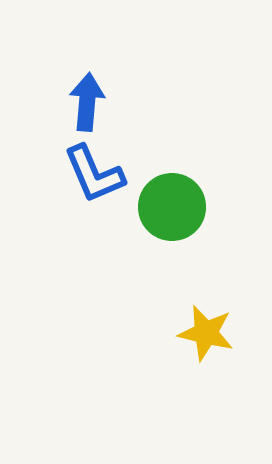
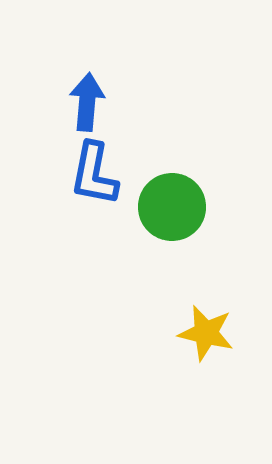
blue L-shape: rotated 34 degrees clockwise
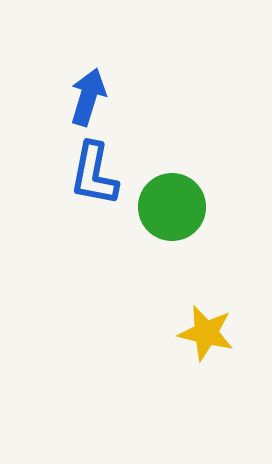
blue arrow: moved 1 px right, 5 px up; rotated 12 degrees clockwise
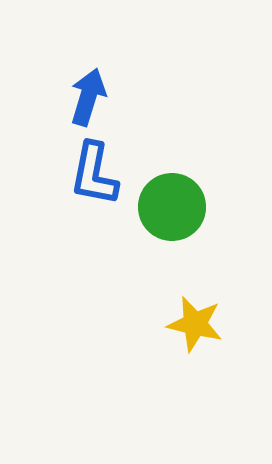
yellow star: moved 11 px left, 9 px up
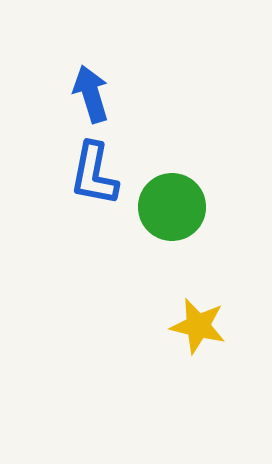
blue arrow: moved 3 px right, 3 px up; rotated 34 degrees counterclockwise
yellow star: moved 3 px right, 2 px down
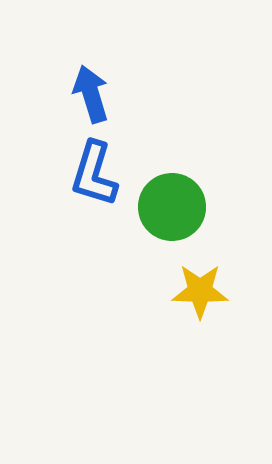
blue L-shape: rotated 6 degrees clockwise
yellow star: moved 2 px right, 35 px up; rotated 12 degrees counterclockwise
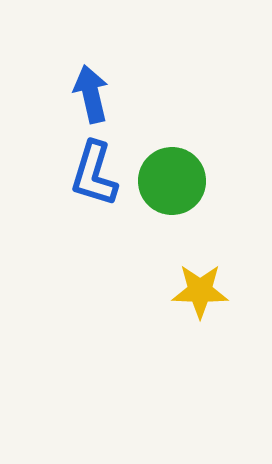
blue arrow: rotated 4 degrees clockwise
green circle: moved 26 px up
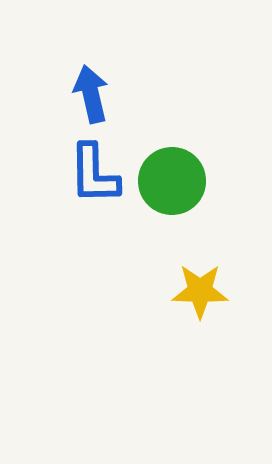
blue L-shape: rotated 18 degrees counterclockwise
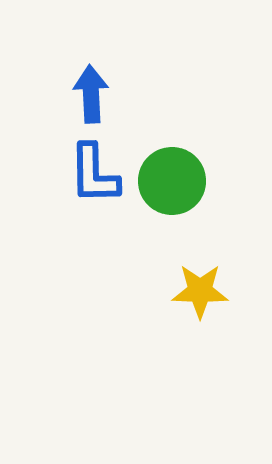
blue arrow: rotated 10 degrees clockwise
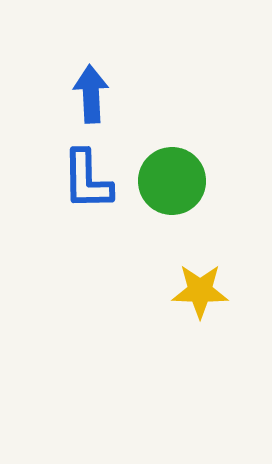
blue L-shape: moved 7 px left, 6 px down
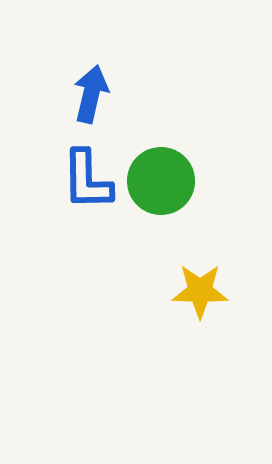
blue arrow: rotated 16 degrees clockwise
green circle: moved 11 px left
